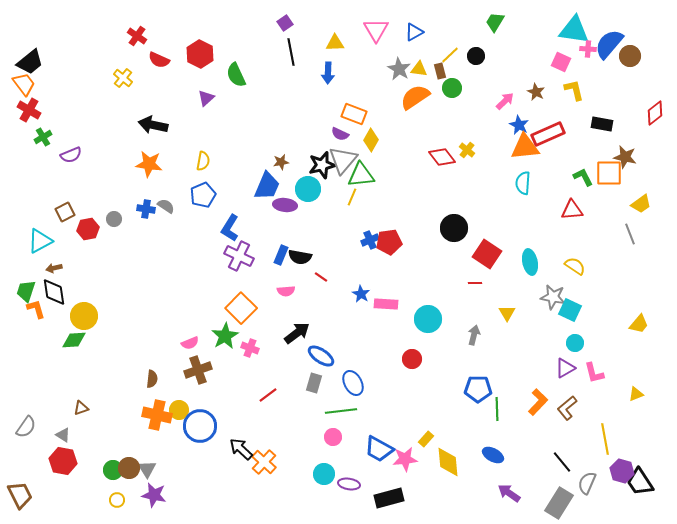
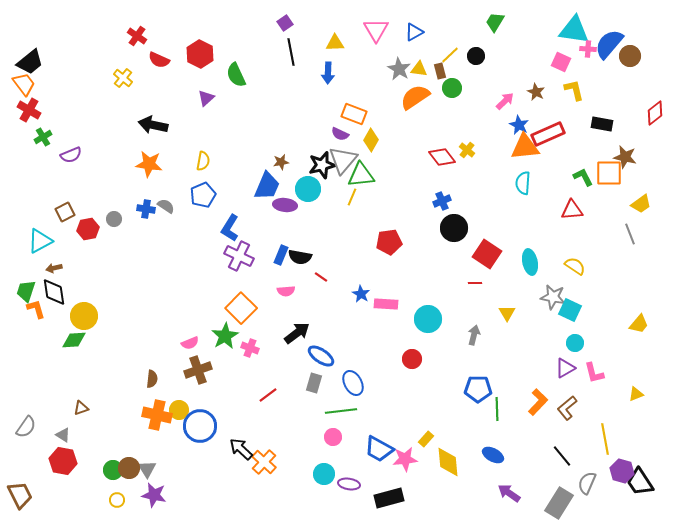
blue cross at (370, 240): moved 72 px right, 39 px up
black line at (562, 462): moved 6 px up
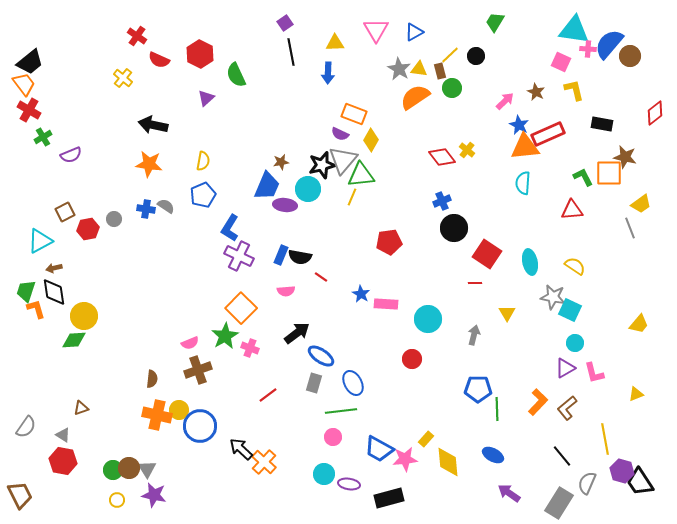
gray line at (630, 234): moved 6 px up
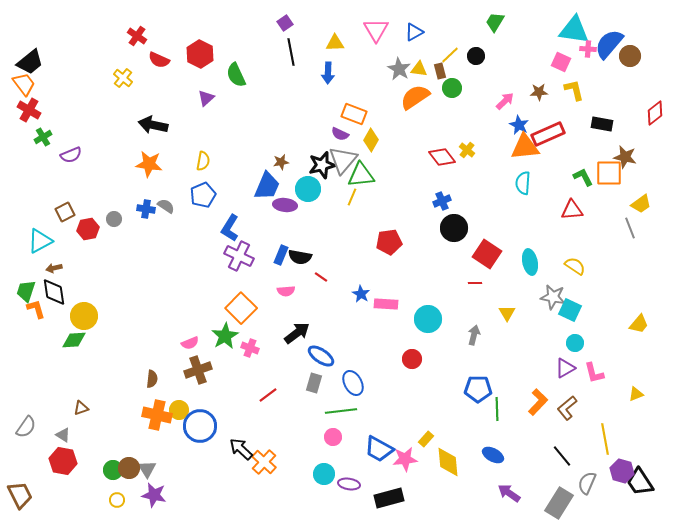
brown star at (536, 92): moved 3 px right; rotated 30 degrees counterclockwise
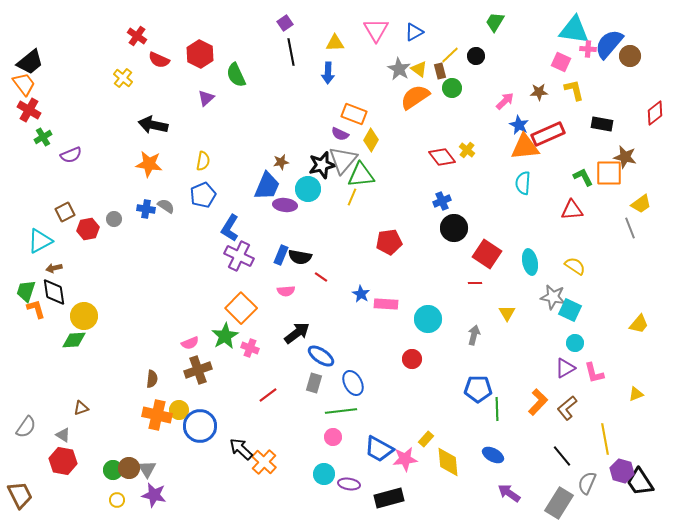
yellow triangle at (419, 69): rotated 30 degrees clockwise
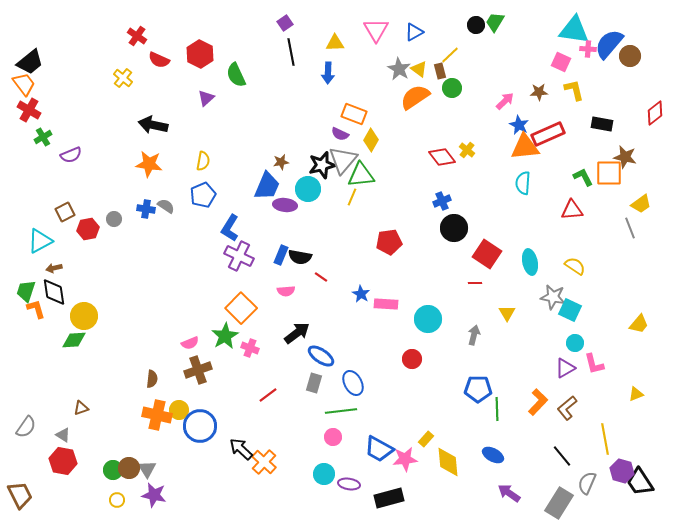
black circle at (476, 56): moved 31 px up
pink L-shape at (594, 373): moved 9 px up
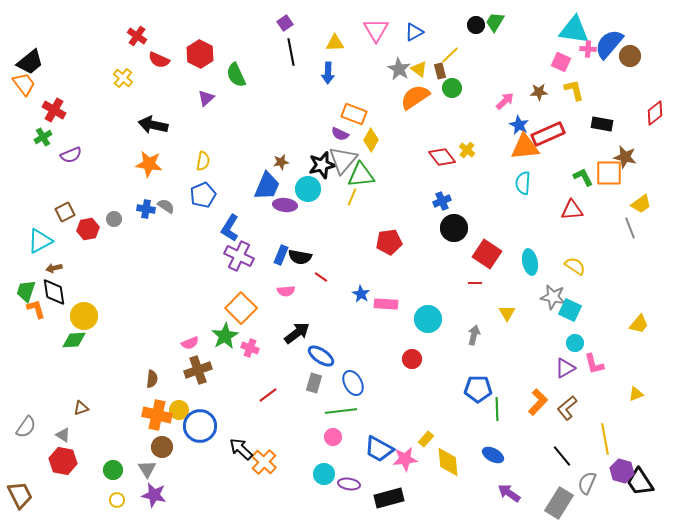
red cross at (29, 110): moved 25 px right
brown circle at (129, 468): moved 33 px right, 21 px up
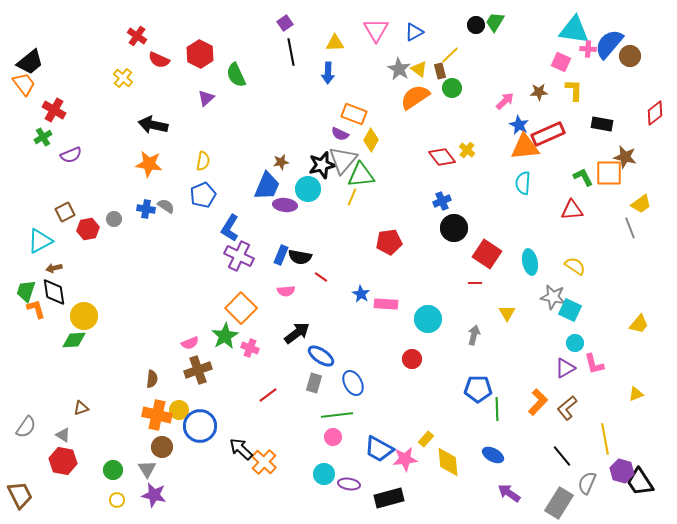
yellow L-shape at (574, 90): rotated 15 degrees clockwise
green line at (341, 411): moved 4 px left, 4 px down
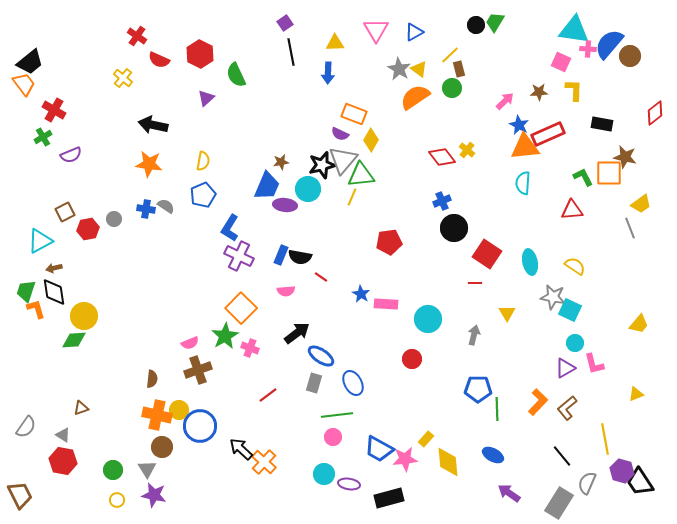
brown rectangle at (440, 71): moved 19 px right, 2 px up
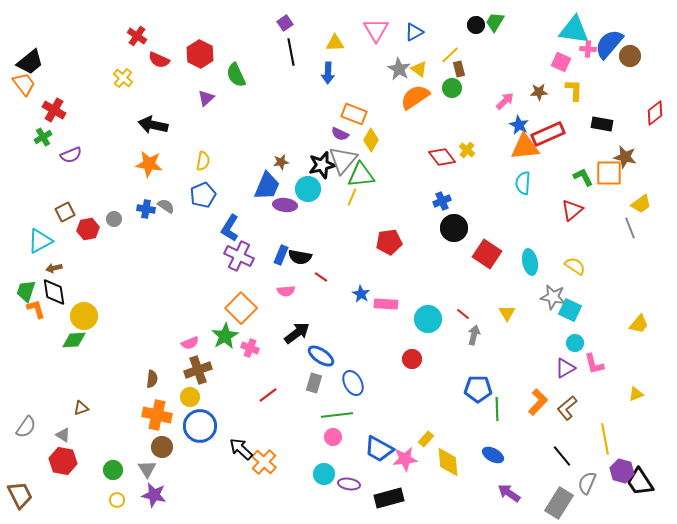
red triangle at (572, 210): rotated 35 degrees counterclockwise
red line at (475, 283): moved 12 px left, 31 px down; rotated 40 degrees clockwise
yellow circle at (179, 410): moved 11 px right, 13 px up
